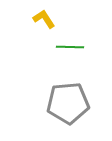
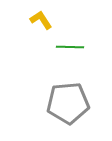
yellow L-shape: moved 3 px left, 1 px down
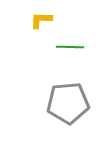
yellow L-shape: rotated 55 degrees counterclockwise
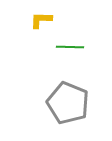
gray pentagon: rotated 27 degrees clockwise
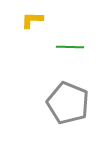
yellow L-shape: moved 9 px left
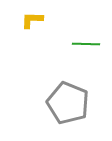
green line: moved 16 px right, 3 px up
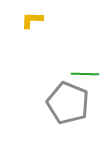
green line: moved 1 px left, 30 px down
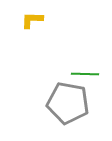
gray pentagon: rotated 12 degrees counterclockwise
